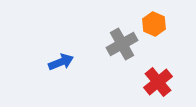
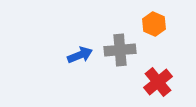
gray cross: moved 2 px left, 6 px down; rotated 24 degrees clockwise
blue arrow: moved 19 px right, 7 px up
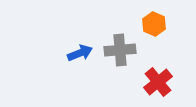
blue arrow: moved 2 px up
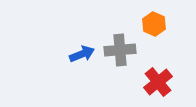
blue arrow: moved 2 px right, 1 px down
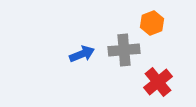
orange hexagon: moved 2 px left, 1 px up; rotated 15 degrees clockwise
gray cross: moved 4 px right
